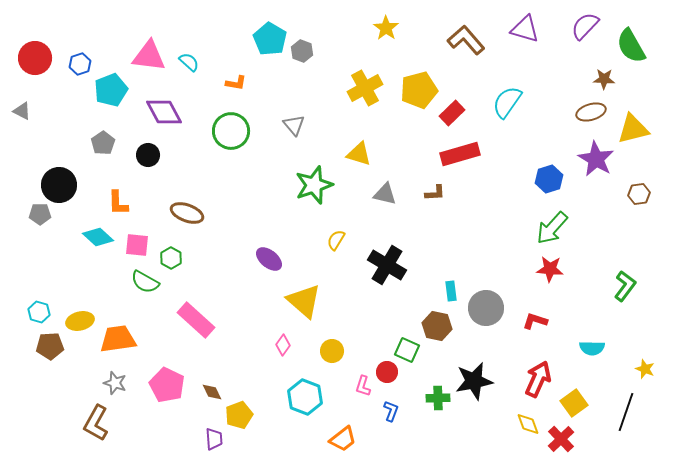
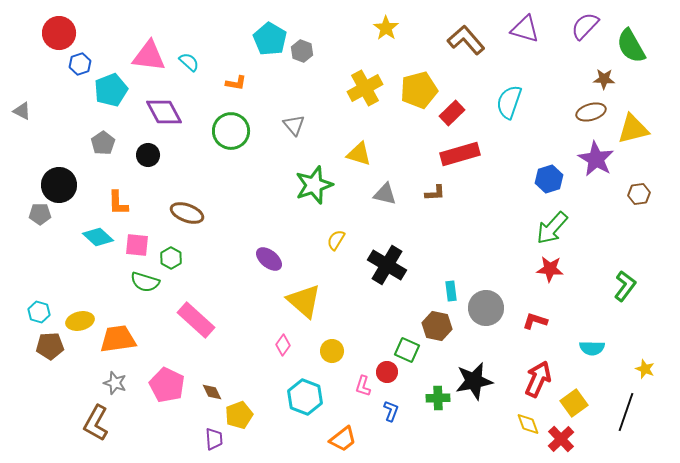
red circle at (35, 58): moved 24 px right, 25 px up
cyan semicircle at (507, 102): moved 2 px right; rotated 16 degrees counterclockwise
green semicircle at (145, 282): rotated 12 degrees counterclockwise
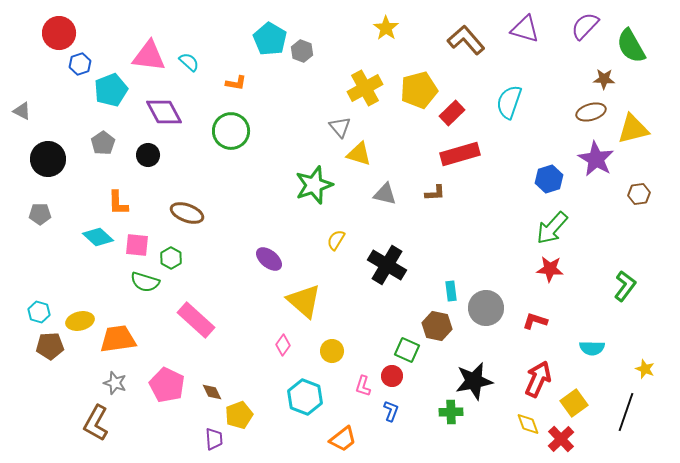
gray triangle at (294, 125): moved 46 px right, 2 px down
black circle at (59, 185): moved 11 px left, 26 px up
red circle at (387, 372): moved 5 px right, 4 px down
green cross at (438, 398): moved 13 px right, 14 px down
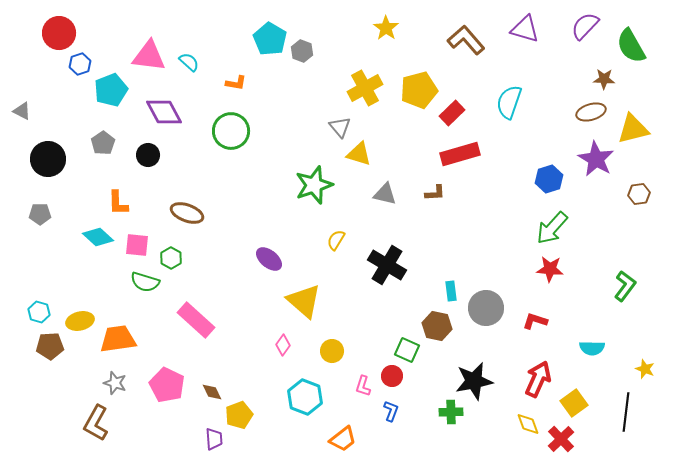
black line at (626, 412): rotated 12 degrees counterclockwise
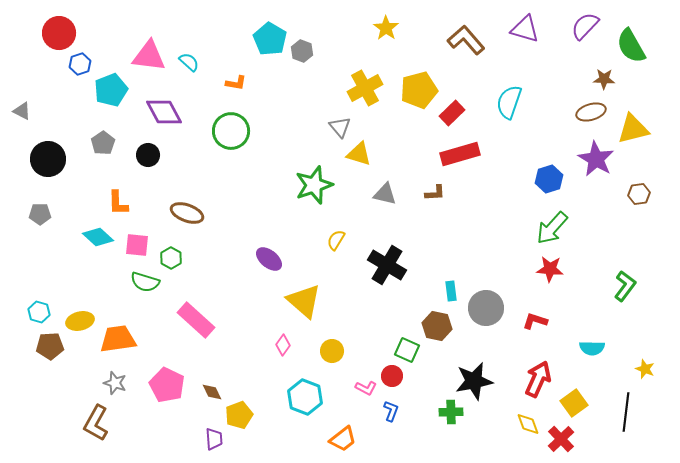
pink L-shape at (363, 386): moved 3 px right, 2 px down; rotated 80 degrees counterclockwise
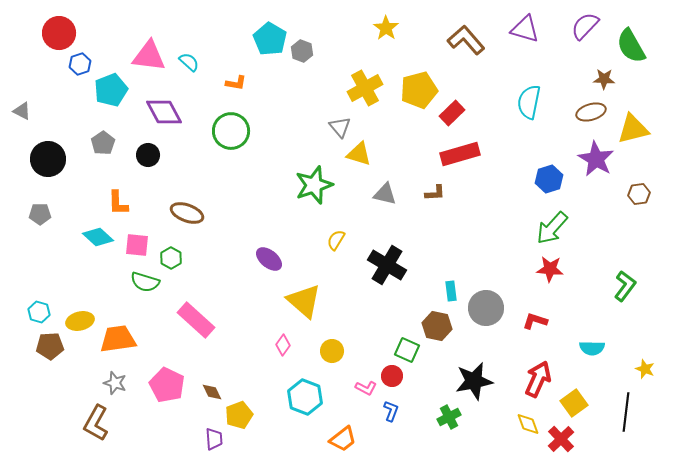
cyan semicircle at (509, 102): moved 20 px right; rotated 8 degrees counterclockwise
green cross at (451, 412): moved 2 px left, 5 px down; rotated 25 degrees counterclockwise
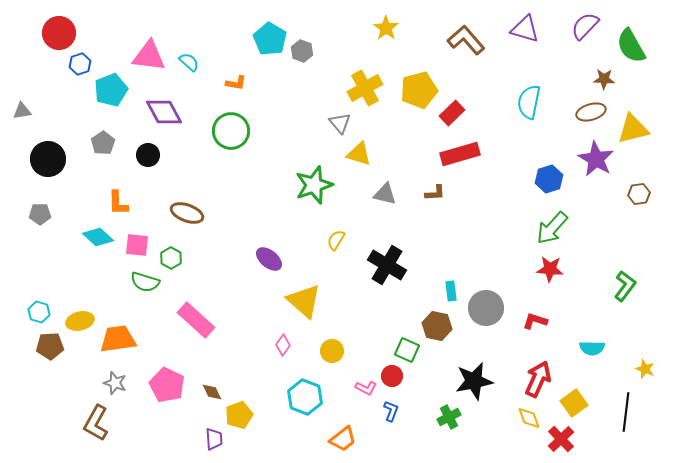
gray triangle at (22, 111): rotated 36 degrees counterclockwise
gray triangle at (340, 127): moved 4 px up
yellow diamond at (528, 424): moved 1 px right, 6 px up
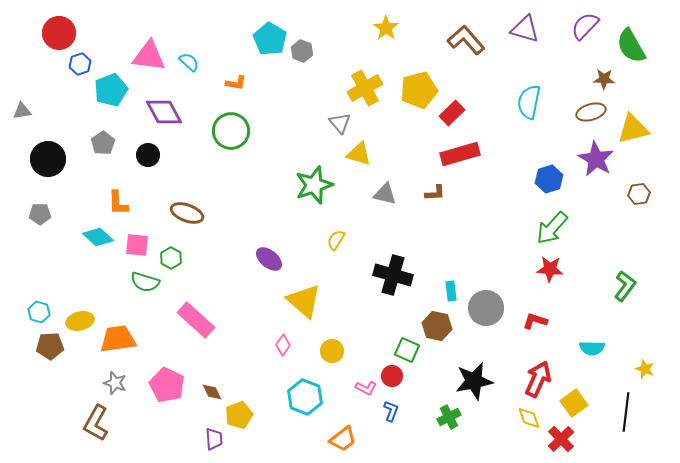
black cross at (387, 265): moved 6 px right, 10 px down; rotated 15 degrees counterclockwise
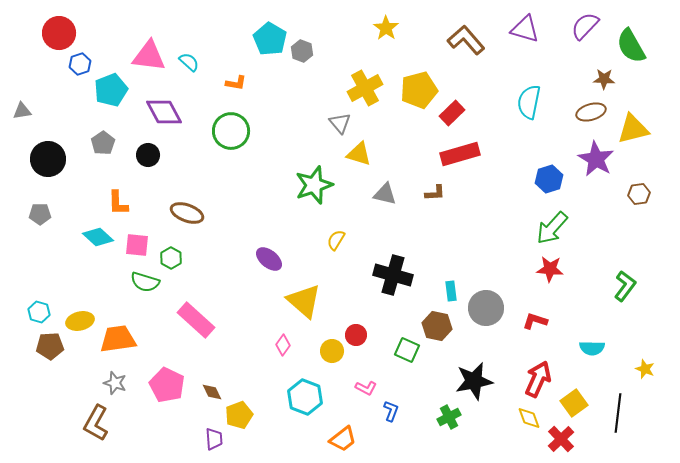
red circle at (392, 376): moved 36 px left, 41 px up
black line at (626, 412): moved 8 px left, 1 px down
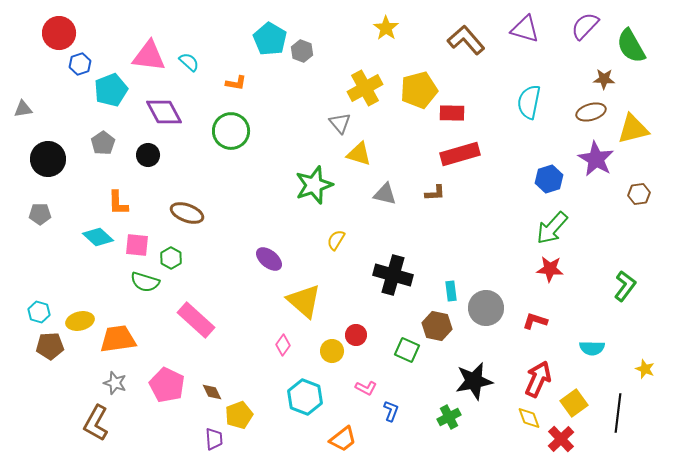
gray triangle at (22, 111): moved 1 px right, 2 px up
red rectangle at (452, 113): rotated 45 degrees clockwise
